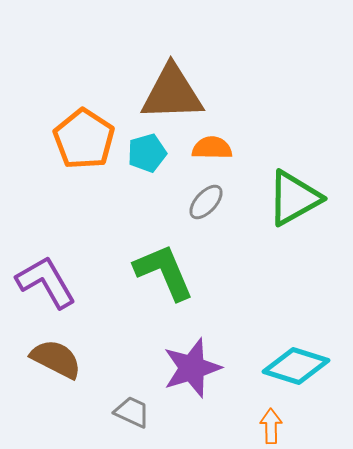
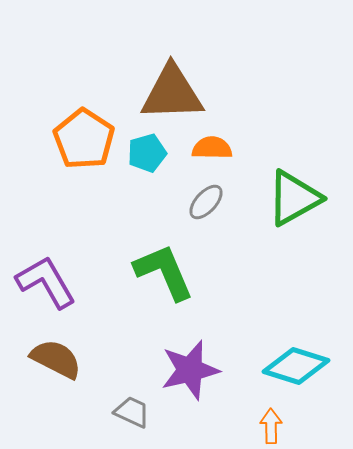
purple star: moved 2 px left, 2 px down; rotated 4 degrees clockwise
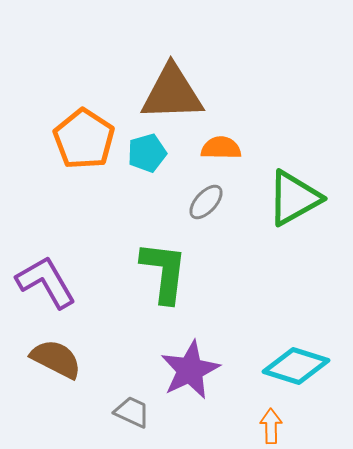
orange semicircle: moved 9 px right
green L-shape: rotated 30 degrees clockwise
purple star: rotated 12 degrees counterclockwise
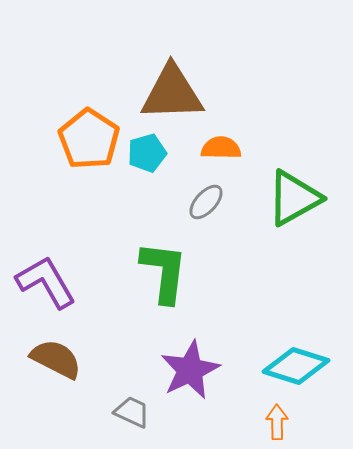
orange pentagon: moved 5 px right
orange arrow: moved 6 px right, 4 px up
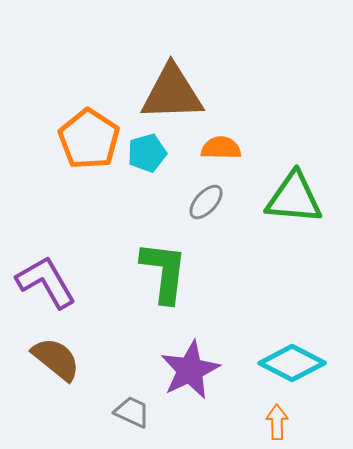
green triangle: rotated 34 degrees clockwise
brown semicircle: rotated 12 degrees clockwise
cyan diamond: moved 4 px left, 3 px up; rotated 10 degrees clockwise
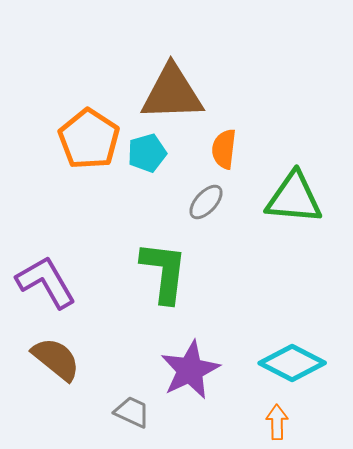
orange semicircle: moved 3 px right, 1 px down; rotated 84 degrees counterclockwise
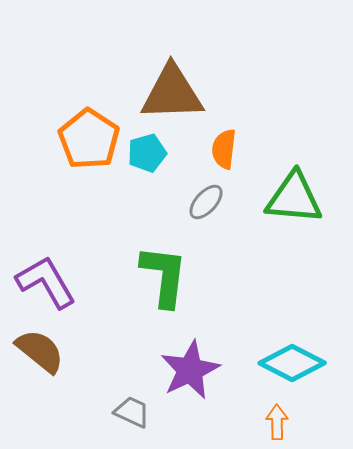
green L-shape: moved 4 px down
brown semicircle: moved 16 px left, 8 px up
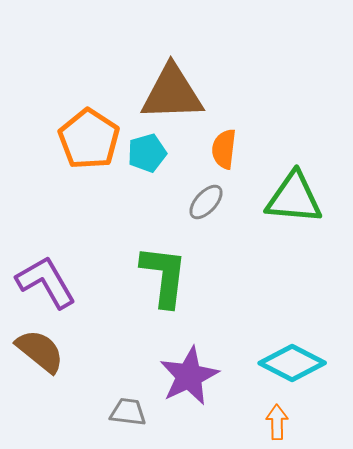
purple star: moved 1 px left, 6 px down
gray trapezoid: moved 4 px left; rotated 18 degrees counterclockwise
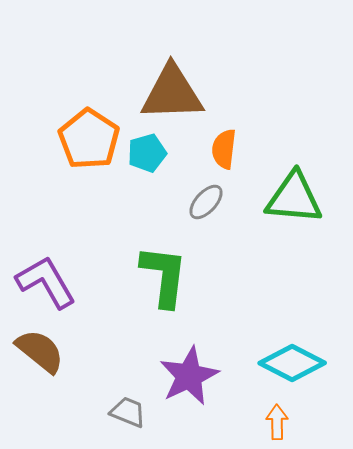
gray trapezoid: rotated 15 degrees clockwise
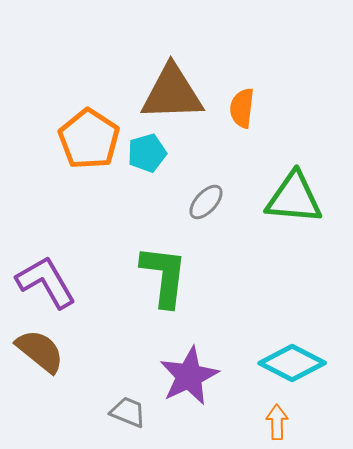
orange semicircle: moved 18 px right, 41 px up
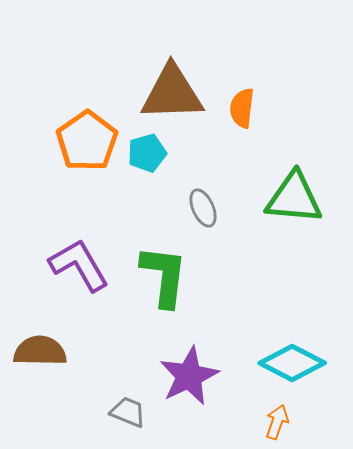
orange pentagon: moved 2 px left, 2 px down; rotated 4 degrees clockwise
gray ellipse: moved 3 px left, 6 px down; rotated 66 degrees counterclockwise
purple L-shape: moved 33 px right, 17 px up
brown semicircle: rotated 38 degrees counterclockwise
orange arrow: rotated 20 degrees clockwise
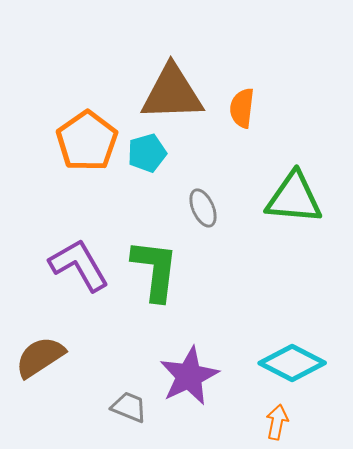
green L-shape: moved 9 px left, 6 px up
brown semicircle: moved 6 px down; rotated 34 degrees counterclockwise
gray trapezoid: moved 1 px right, 5 px up
orange arrow: rotated 8 degrees counterclockwise
